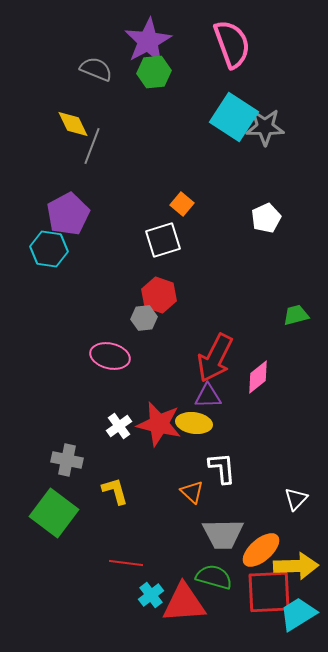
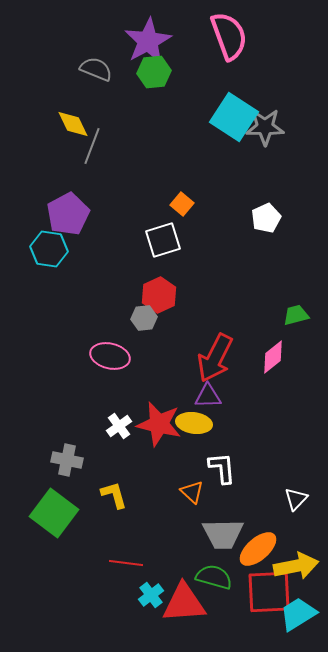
pink semicircle: moved 3 px left, 8 px up
red hexagon: rotated 16 degrees clockwise
pink diamond: moved 15 px right, 20 px up
yellow L-shape: moved 1 px left, 4 px down
orange ellipse: moved 3 px left, 1 px up
yellow arrow: rotated 9 degrees counterclockwise
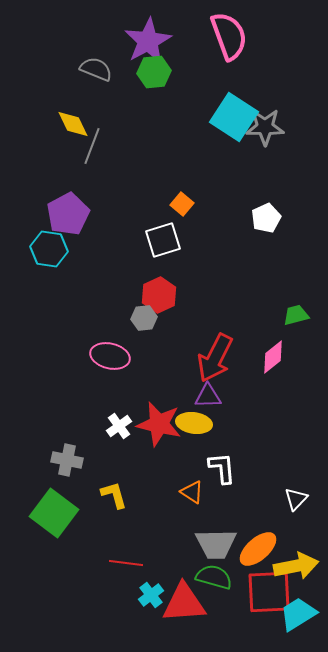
orange triangle: rotated 10 degrees counterclockwise
gray trapezoid: moved 7 px left, 10 px down
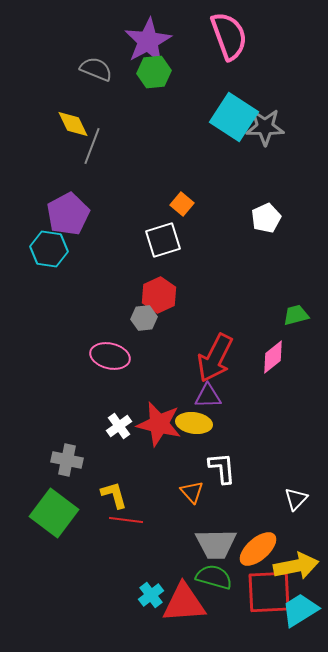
orange triangle: rotated 15 degrees clockwise
red line: moved 43 px up
cyan trapezoid: moved 2 px right, 4 px up
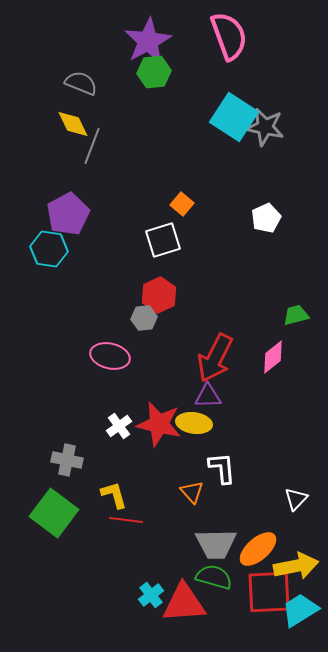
gray semicircle: moved 15 px left, 14 px down
gray star: rotated 12 degrees clockwise
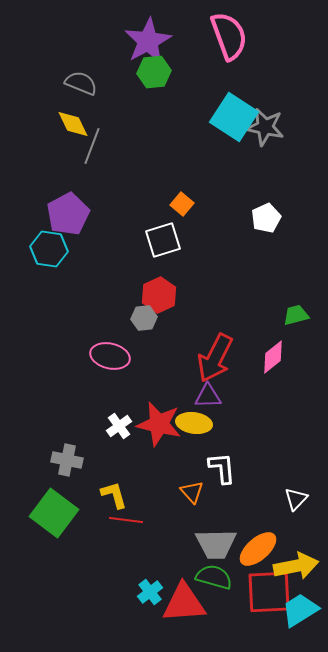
cyan cross: moved 1 px left, 3 px up
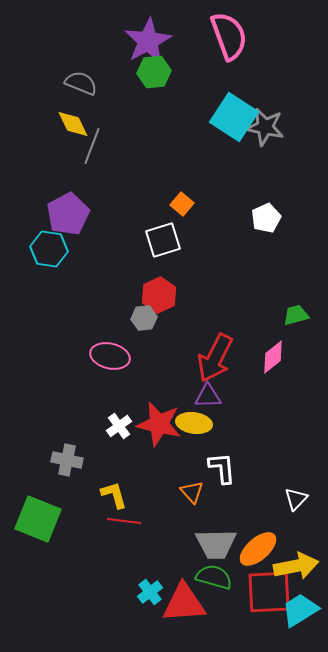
green square: moved 16 px left, 6 px down; rotated 15 degrees counterclockwise
red line: moved 2 px left, 1 px down
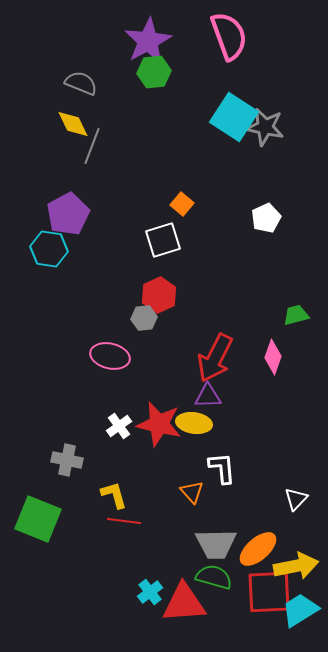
pink diamond: rotated 32 degrees counterclockwise
